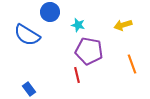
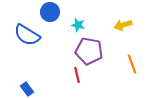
blue rectangle: moved 2 px left
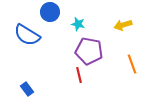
cyan star: moved 1 px up
red line: moved 2 px right
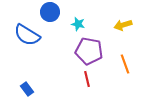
orange line: moved 7 px left
red line: moved 8 px right, 4 px down
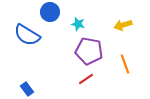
red line: moved 1 px left; rotated 70 degrees clockwise
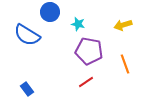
red line: moved 3 px down
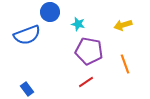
blue semicircle: rotated 52 degrees counterclockwise
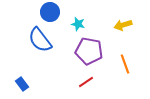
blue semicircle: moved 13 px right, 5 px down; rotated 72 degrees clockwise
blue rectangle: moved 5 px left, 5 px up
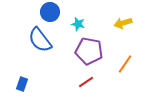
yellow arrow: moved 2 px up
orange line: rotated 54 degrees clockwise
blue rectangle: rotated 56 degrees clockwise
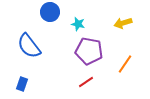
blue semicircle: moved 11 px left, 6 px down
